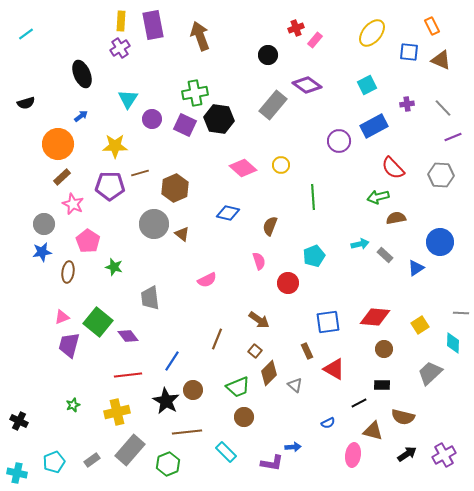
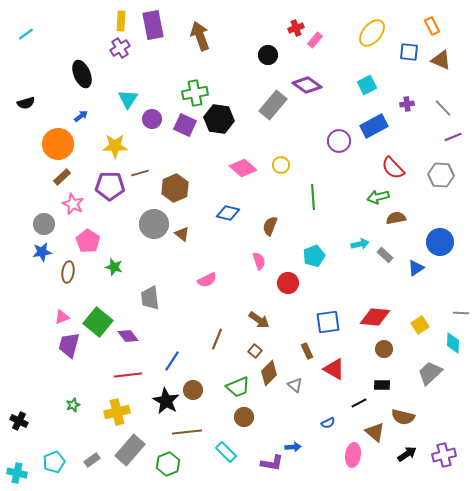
brown triangle at (373, 431): moved 2 px right, 1 px down; rotated 25 degrees clockwise
purple cross at (444, 455): rotated 15 degrees clockwise
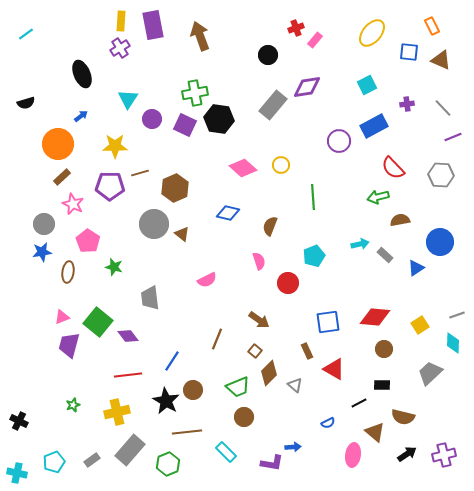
purple diamond at (307, 85): moved 2 px down; rotated 44 degrees counterclockwise
brown semicircle at (396, 218): moved 4 px right, 2 px down
gray line at (461, 313): moved 4 px left, 2 px down; rotated 21 degrees counterclockwise
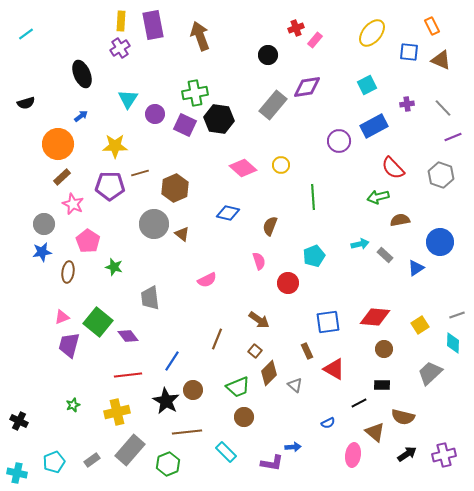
purple circle at (152, 119): moved 3 px right, 5 px up
gray hexagon at (441, 175): rotated 15 degrees clockwise
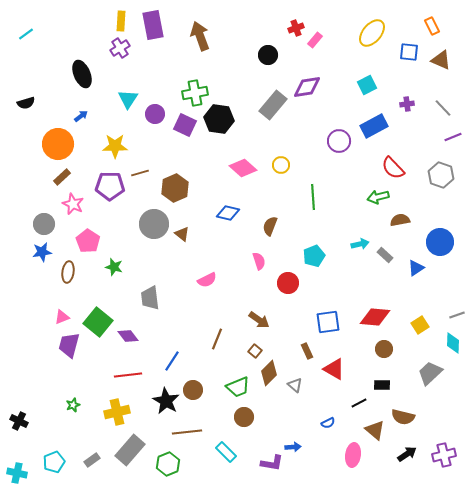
brown triangle at (375, 432): moved 2 px up
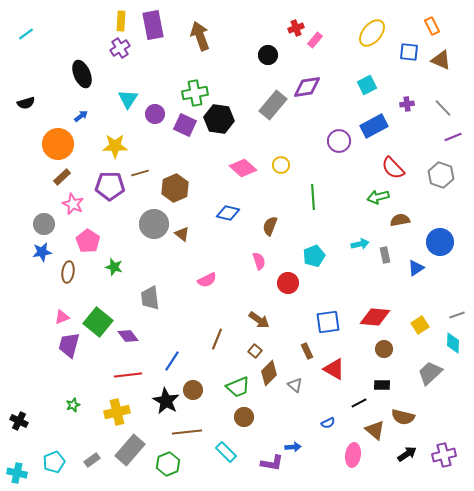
gray rectangle at (385, 255): rotated 35 degrees clockwise
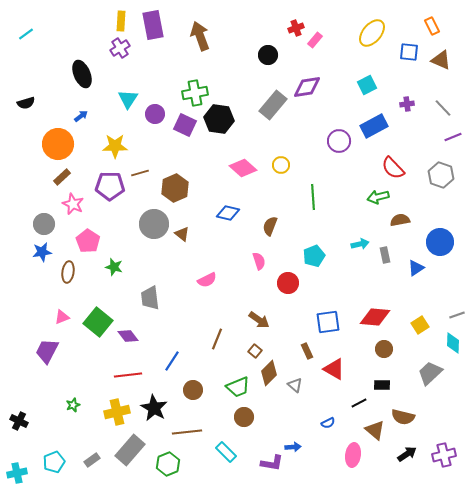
purple trapezoid at (69, 345): moved 22 px left, 6 px down; rotated 12 degrees clockwise
black star at (166, 401): moved 12 px left, 7 px down
cyan cross at (17, 473): rotated 24 degrees counterclockwise
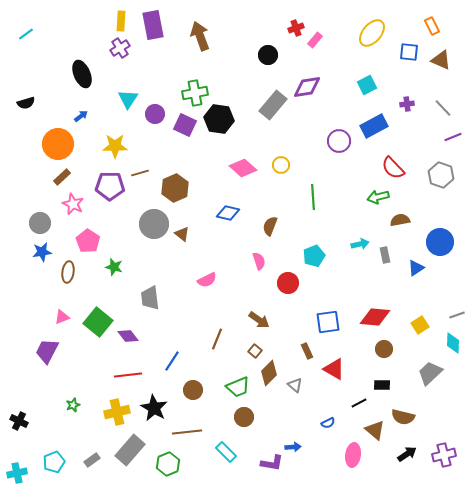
gray circle at (44, 224): moved 4 px left, 1 px up
